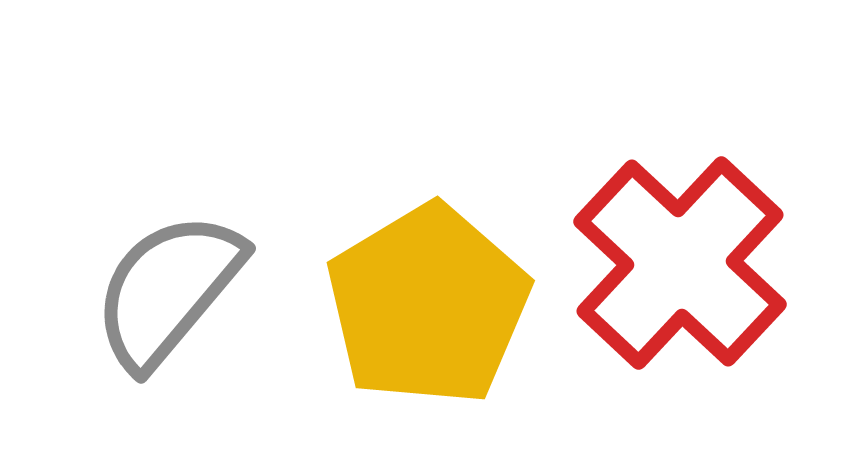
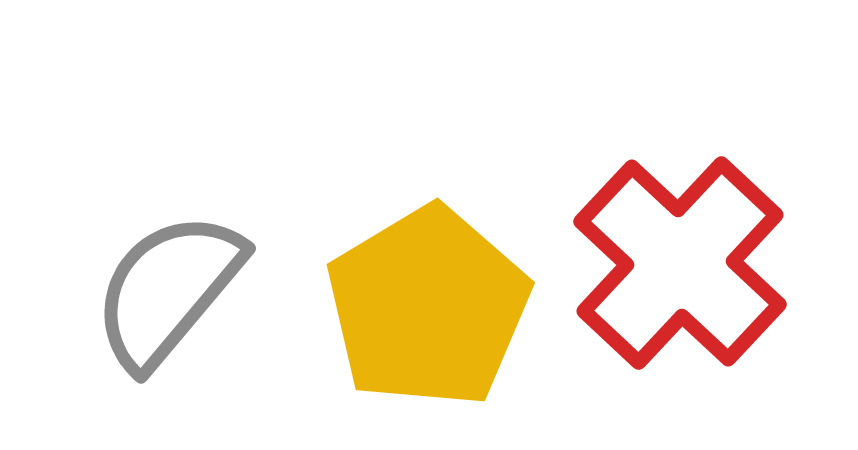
yellow pentagon: moved 2 px down
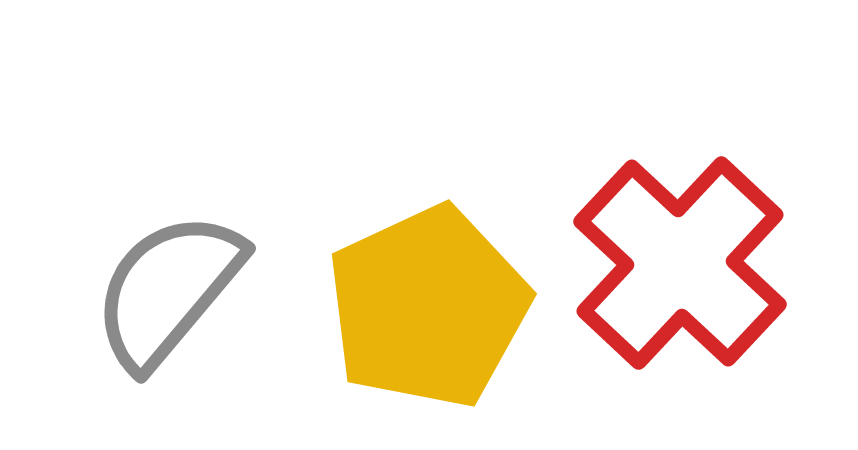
yellow pentagon: rotated 6 degrees clockwise
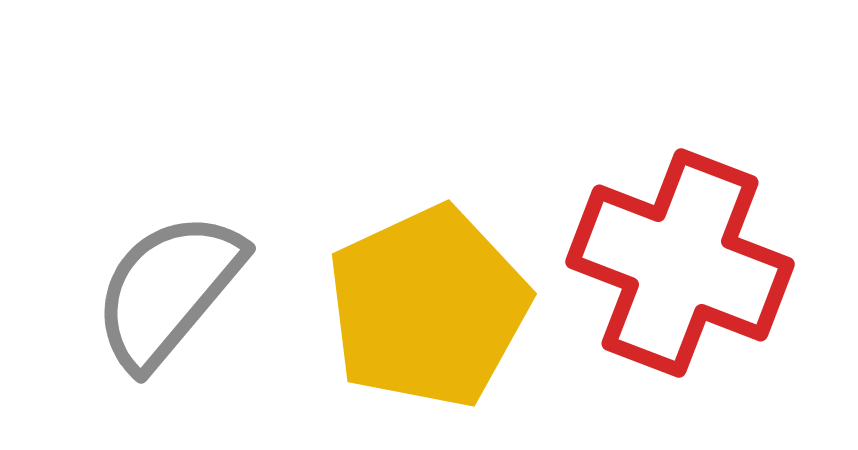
red cross: rotated 22 degrees counterclockwise
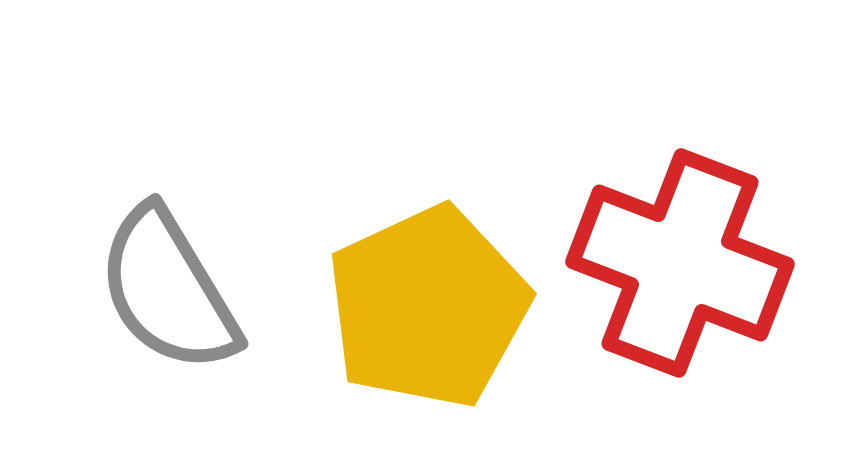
gray semicircle: rotated 71 degrees counterclockwise
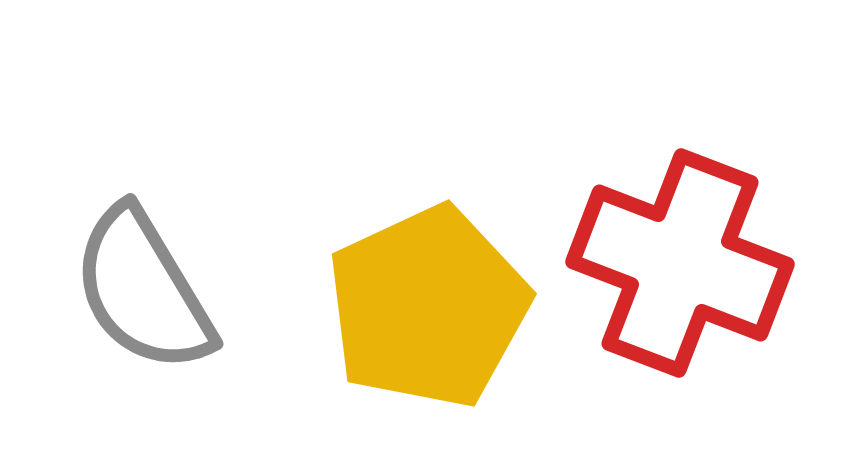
gray semicircle: moved 25 px left
